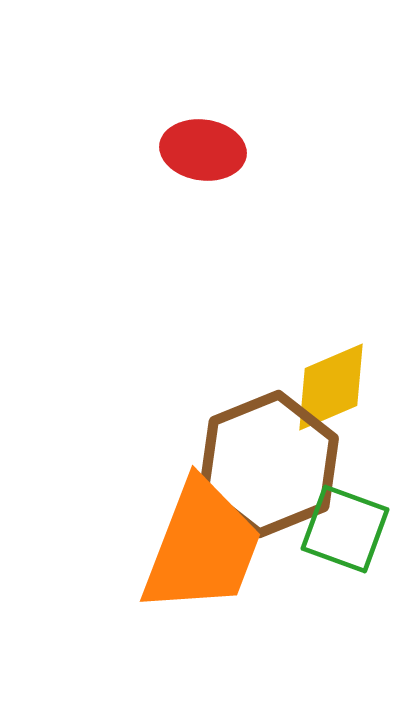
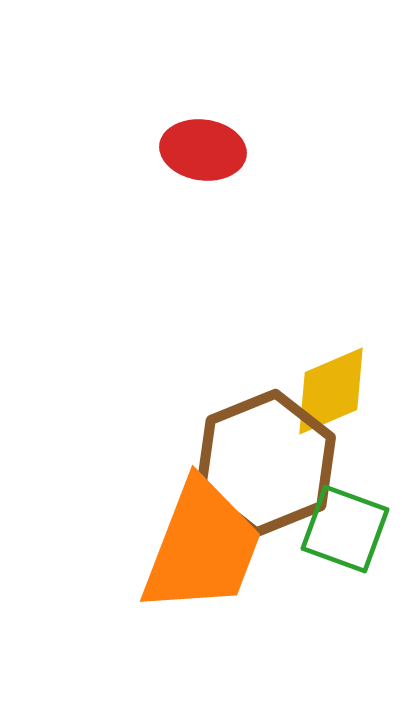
yellow diamond: moved 4 px down
brown hexagon: moved 3 px left, 1 px up
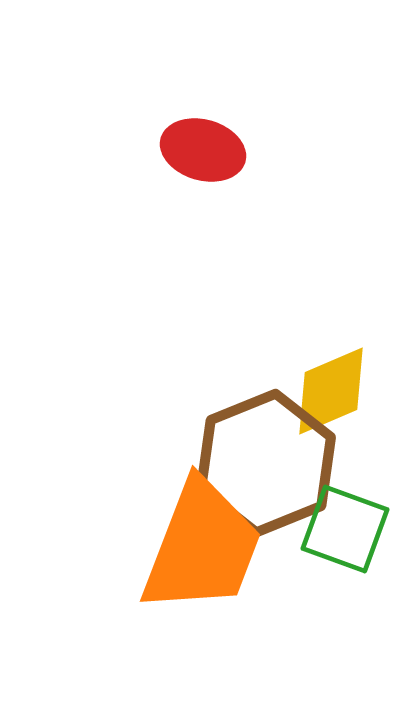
red ellipse: rotated 8 degrees clockwise
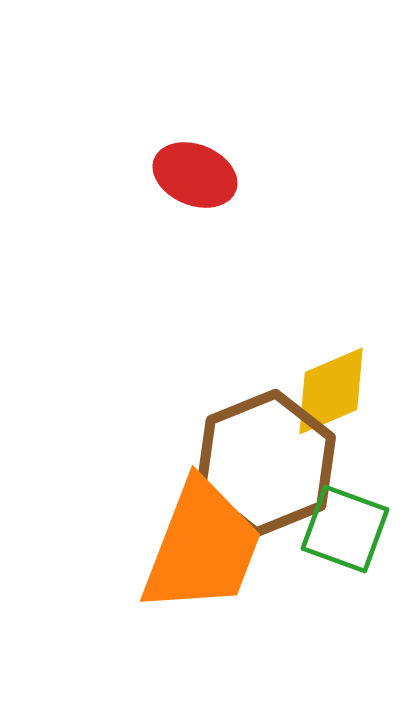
red ellipse: moved 8 px left, 25 px down; rotated 6 degrees clockwise
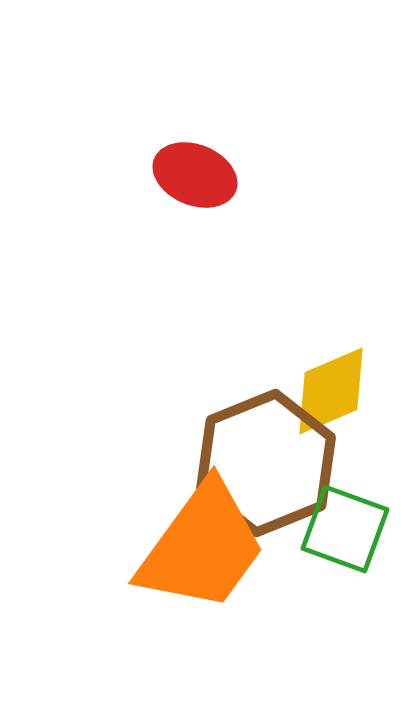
orange trapezoid: rotated 15 degrees clockwise
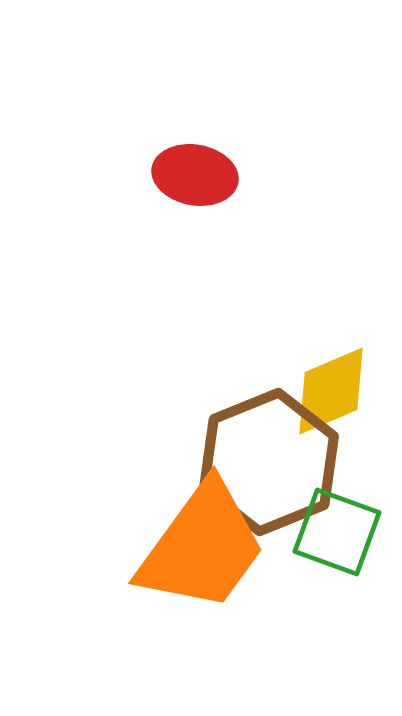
red ellipse: rotated 12 degrees counterclockwise
brown hexagon: moved 3 px right, 1 px up
green square: moved 8 px left, 3 px down
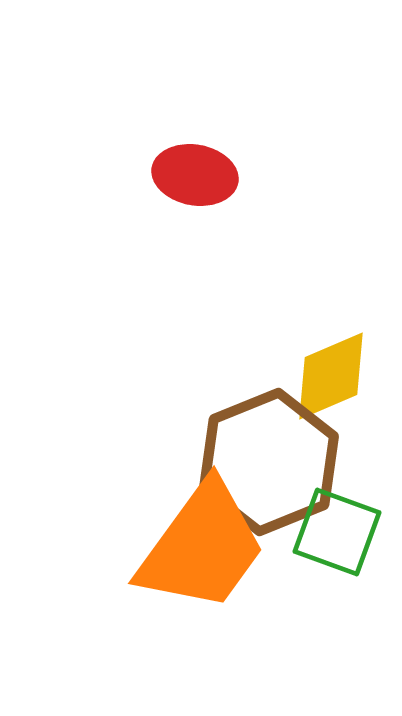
yellow diamond: moved 15 px up
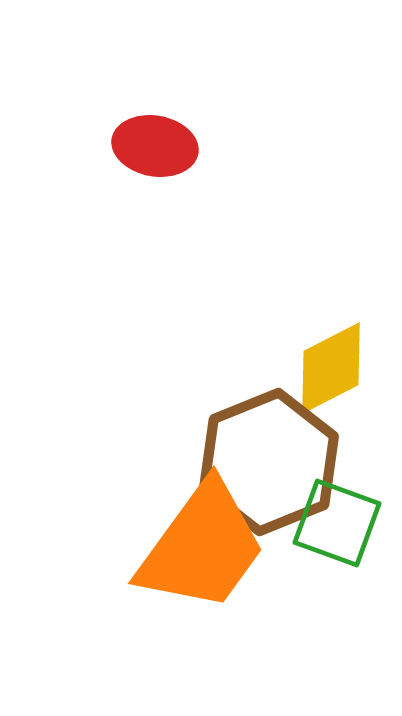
red ellipse: moved 40 px left, 29 px up
yellow diamond: moved 8 px up; rotated 4 degrees counterclockwise
green square: moved 9 px up
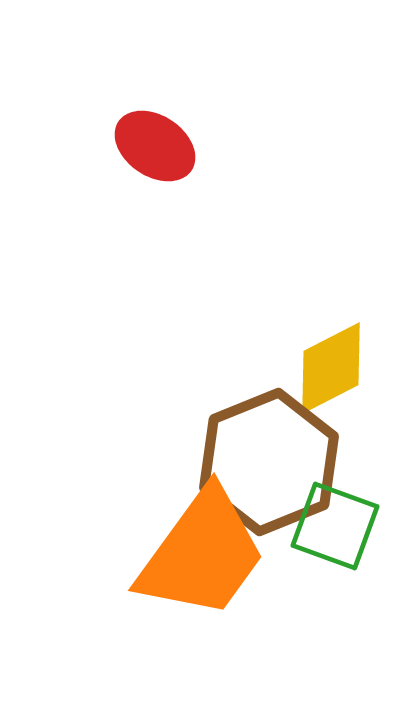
red ellipse: rotated 24 degrees clockwise
green square: moved 2 px left, 3 px down
orange trapezoid: moved 7 px down
